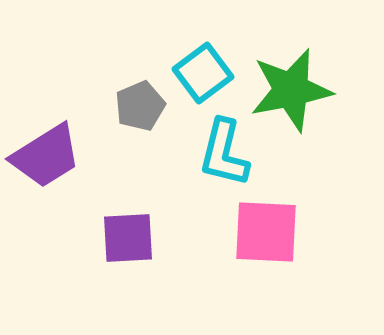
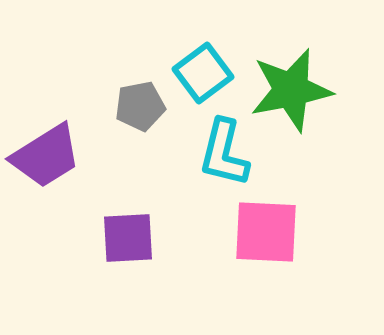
gray pentagon: rotated 12 degrees clockwise
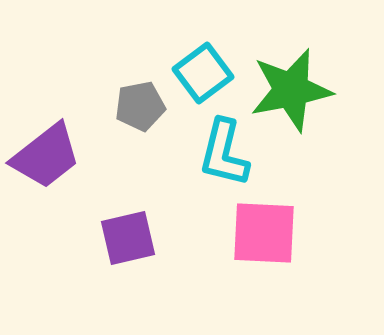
purple trapezoid: rotated 6 degrees counterclockwise
pink square: moved 2 px left, 1 px down
purple square: rotated 10 degrees counterclockwise
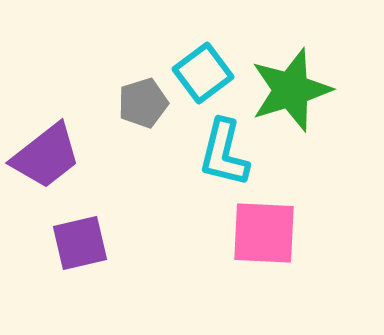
green star: rotated 6 degrees counterclockwise
gray pentagon: moved 3 px right, 3 px up; rotated 6 degrees counterclockwise
purple square: moved 48 px left, 5 px down
